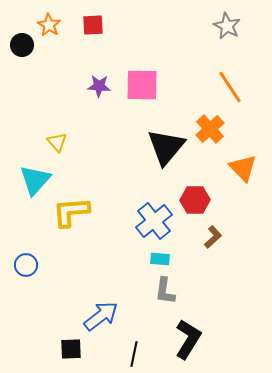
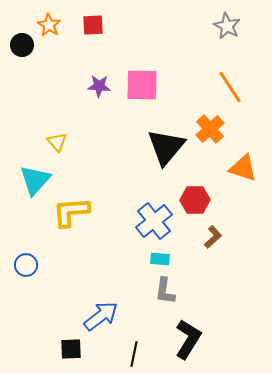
orange triangle: rotated 28 degrees counterclockwise
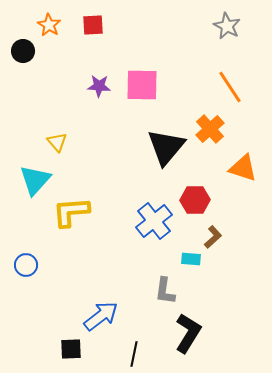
black circle: moved 1 px right, 6 px down
cyan rectangle: moved 31 px right
black L-shape: moved 6 px up
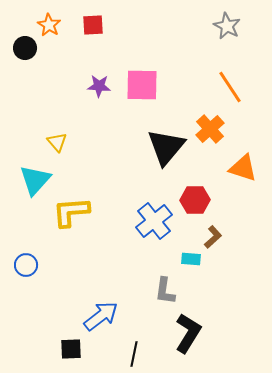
black circle: moved 2 px right, 3 px up
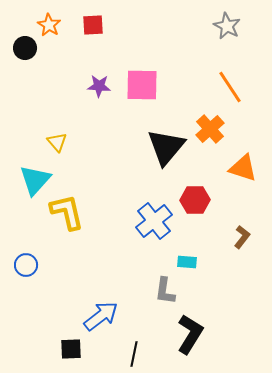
yellow L-shape: moved 4 px left; rotated 81 degrees clockwise
brown L-shape: moved 29 px right; rotated 10 degrees counterclockwise
cyan rectangle: moved 4 px left, 3 px down
black L-shape: moved 2 px right, 1 px down
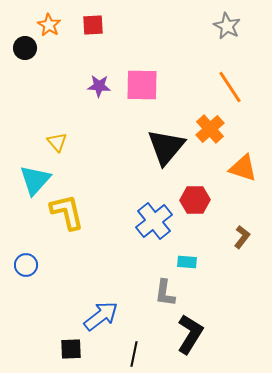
gray L-shape: moved 2 px down
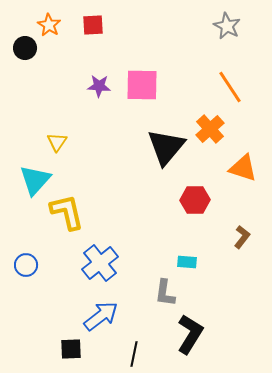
yellow triangle: rotated 15 degrees clockwise
blue cross: moved 54 px left, 42 px down
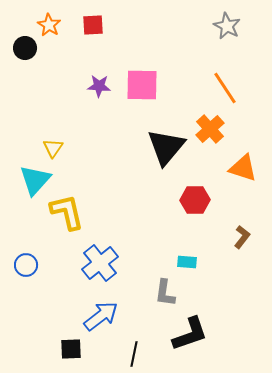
orange line: moved 5 px left, 1 px down
yellow triangle: moved 4 px left, 6 px down
black L-shape: rotated 39 degrees clockwise
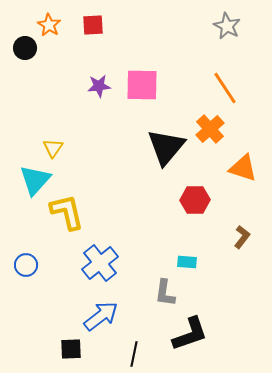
purple star: rotated 10 degrees counterclockwise
